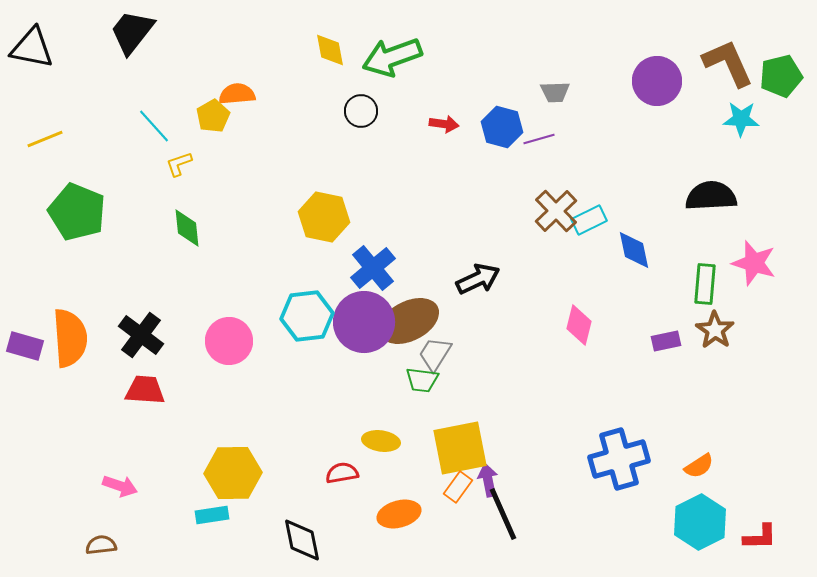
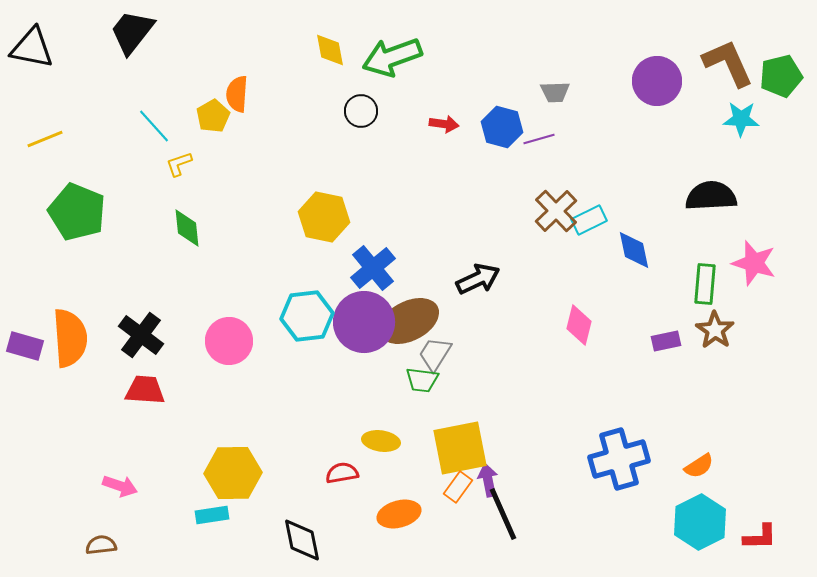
orange semicircle at (237, 94): rotated 81 degrees counterclockwise
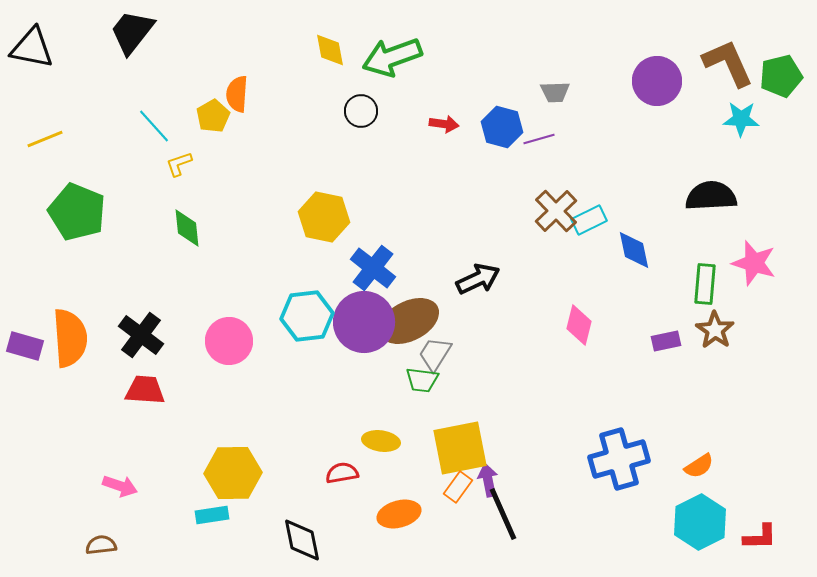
blue cross at (373, 268): rotated 12 degrees counterclockwise
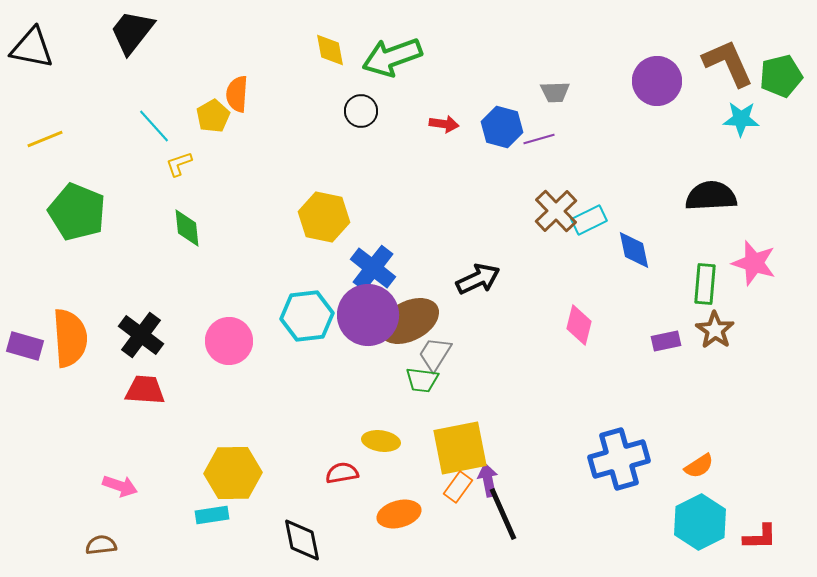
purple circle at (364, 322): moved 4 px right, 7 px up
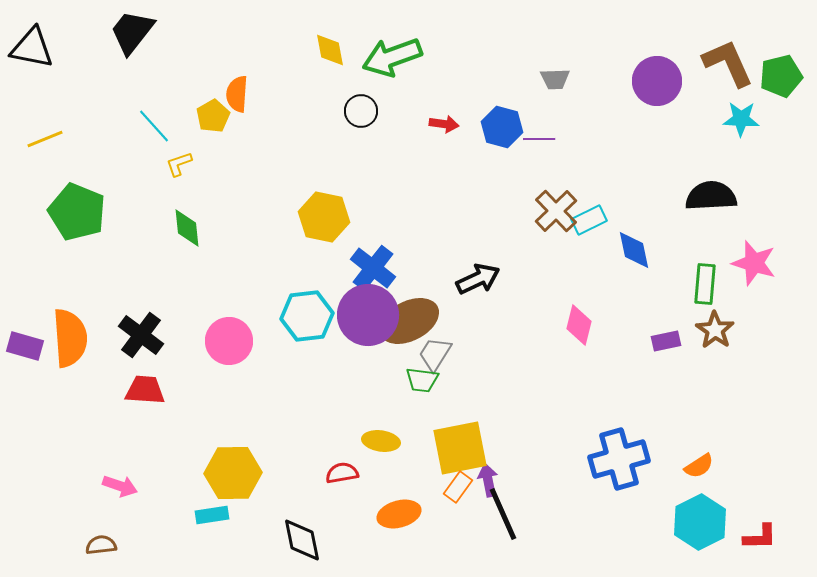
gray trapezoid at (555, 92): moved 13 px up
purple line at (539, 139): rotated 16 degrees clockwise
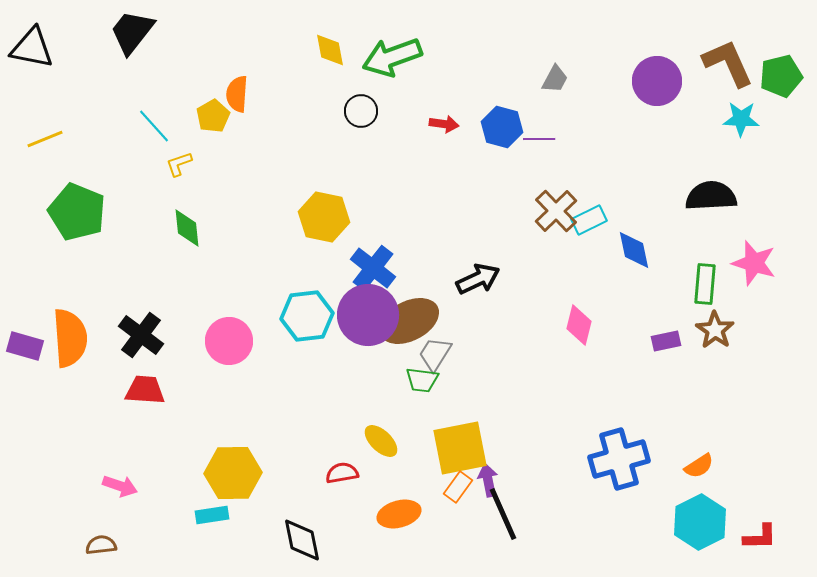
gray trapezoid at (555, 79): rotated 60 degrees counterclockwise
yellow ellipse at (381, 441): rotated 36 degrees clockwise
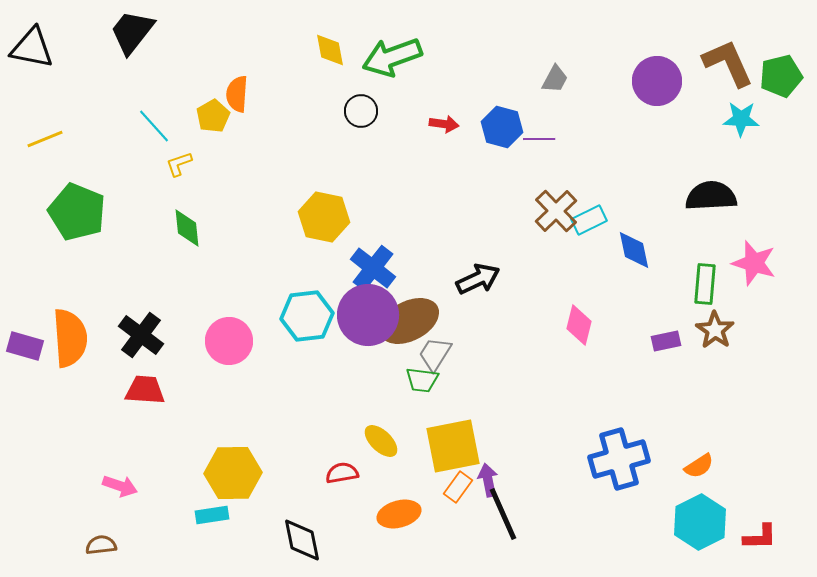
yellow square at (460, 448): moved 7 px left, 2 px up
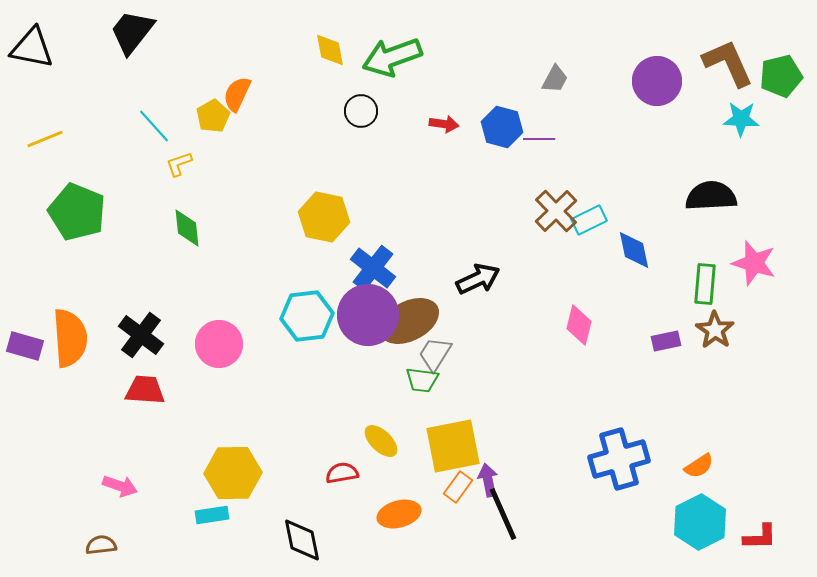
orange semicircle at (237, 94): rotated 21 degrees clockwise
pink circle at (229, 341): moved 10 px left, 3 px down
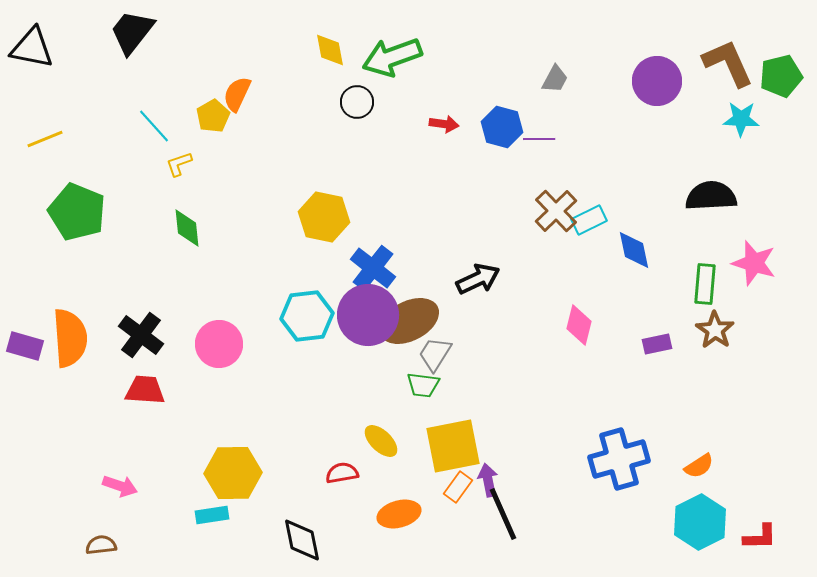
black circle at (361, 111): moved 4 px left, 9 px up
purple rectangle at (666, 341): moved 9 px left, 3 px down
green trapezoid at (422, 380): moved 1 px right, 5 px down
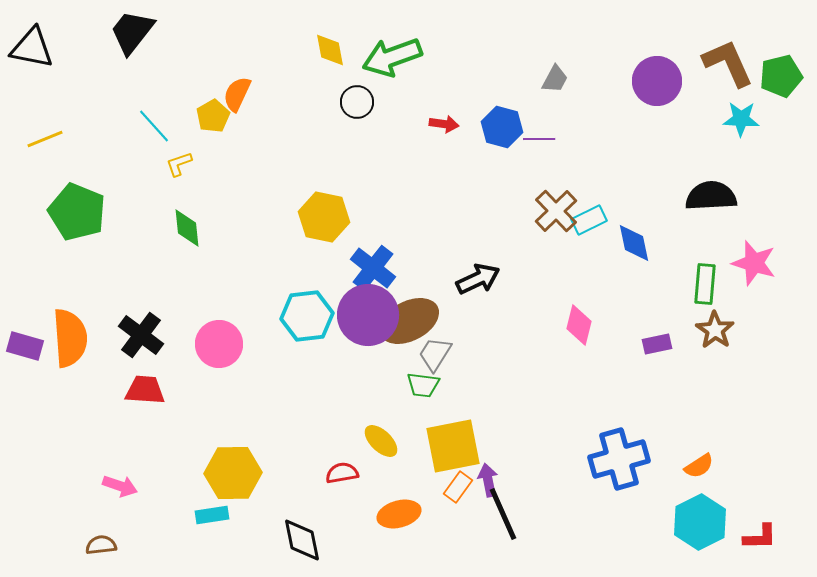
blue diamond at (634, 250): moved 7 px up
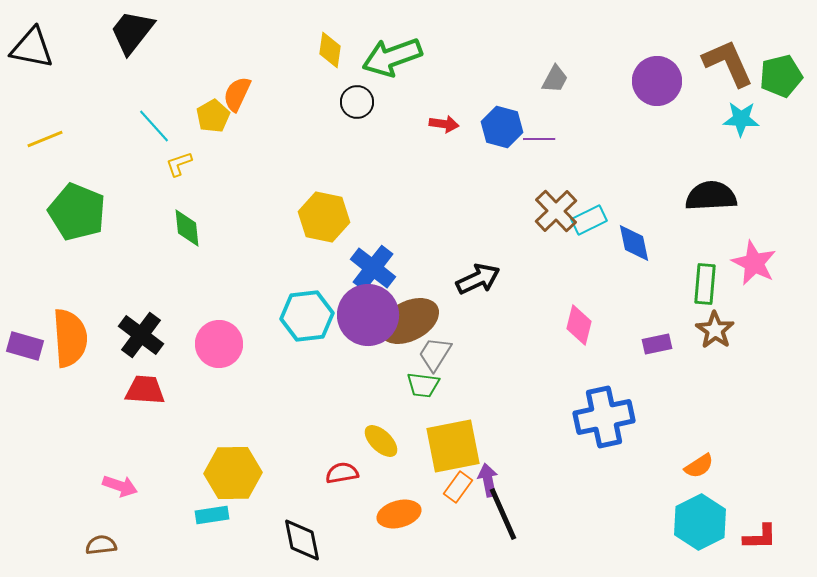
yellow diamond at (330, 50): rotated 18 degrees clockwise
pink star at (754, 263): rotated 9 degrees clockwise
blue cross at (619, 459): moved 15 px left, 42 px up; rotated 4 degrees clockwise
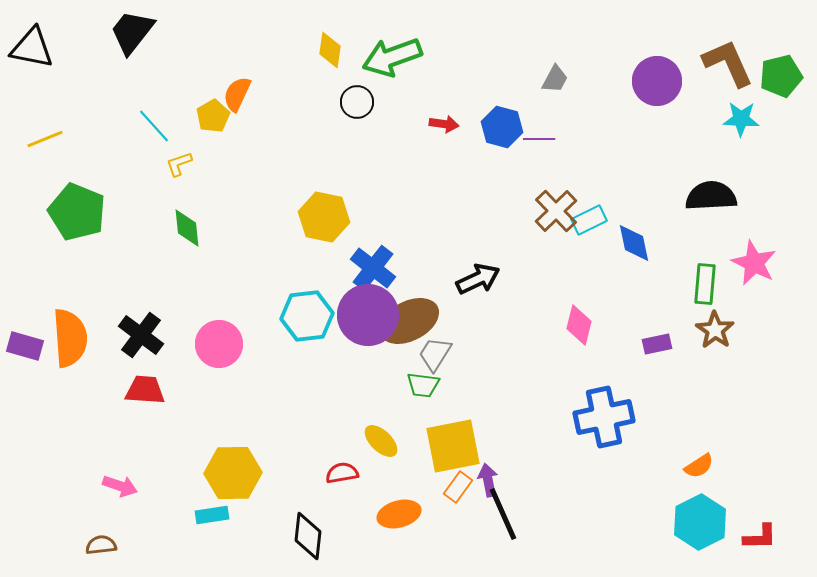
black diamond at (302, 540): moved 6 px right, 4 px up; rotated 18 degrees clockwise
